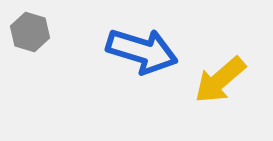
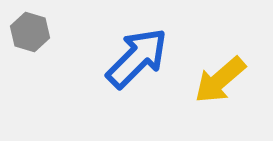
blue arrow: moved 5 px left, 7 px down; rotated 62 degrees counterclockwise
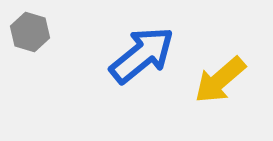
blue arrow: moved 5 px right, 3 px up; rotated 6 degrees clockwise
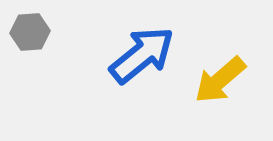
gray hexagon: rotated 21 degrees counterclockwise
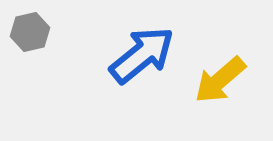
gray hexagon: rotated 9 degrees counterclockwise
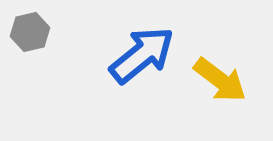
yellow arrow: rotated 102 degrees counterclockwise
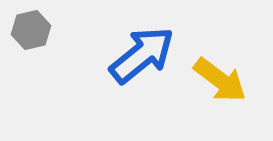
gray hexagon: moved 1 px right, 2 px up
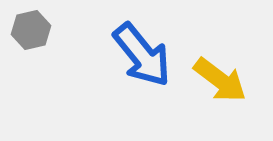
blue arrow: rotated 90 degrees clockwise
